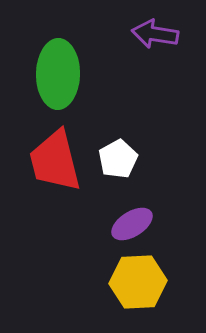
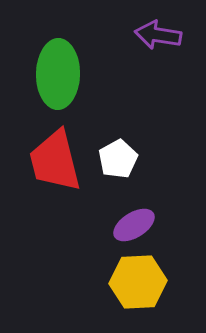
purple arrow: moved 3 px right, 1 px down
purple ellipse: moved 2 px right, 1 px down
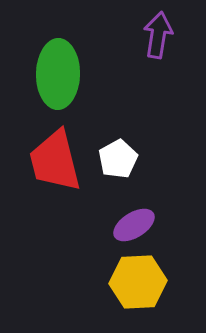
purple arrow: rotated 90 degrees clockwise
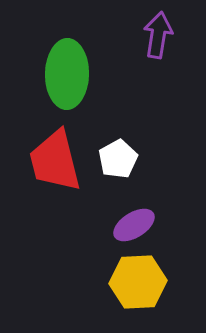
green ellipse: moved 9 px right
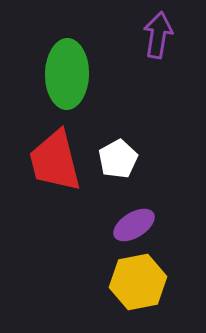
yellow hexagon: rotated 8 degrees counterclockwise
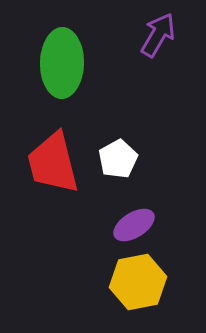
purple arrow: rotated 21 degrees clockwise
green ellipse: moved 5 px left, 11 px up
red trapezoid: moved 2 px left, 2 px down
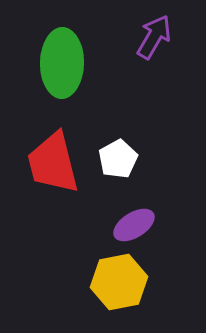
purple arrow: moved 4 px left, 2 px down
yellow hexagon: moved 19 px left
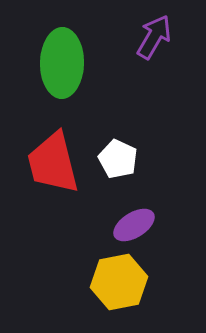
white pentagon: rotated 18 degrees counterclockwise
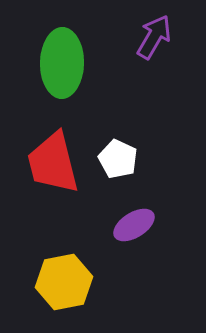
yellow hexagon: moved 55 px left
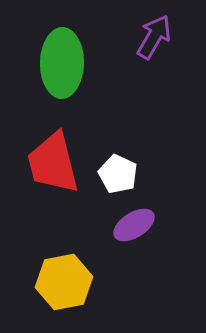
white pentagon: moved 15 px down
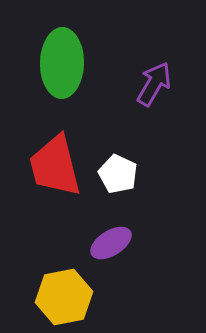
purple arrow: moved 47 px down
red trapezoid: moved 2 px right, 3 px down
purple ellipse: moved 23 px left, 18 px down
yellow hexagon: moved 15 px down
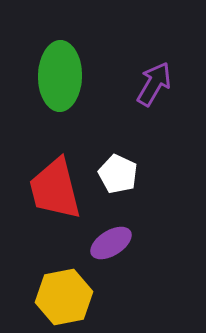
green ellipse: moved 2 px left, 13 px down
red trapezoid: moved 23 px down
